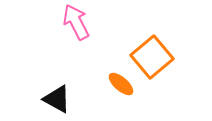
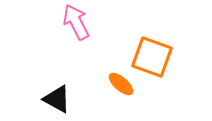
orange square: rotated 30 degrees counterclockwise
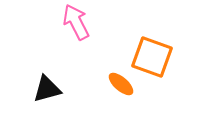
black triangle: moved 10 px left, 10 px up; rotated 44 degrees counterclockwise
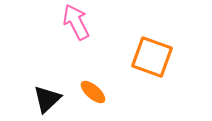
orange ellipse: moved 28 px left, 8 px down
black triangle: moved 10 px down; rotated 28 degrees counterclockwise
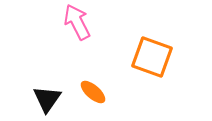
pink arrow: moved 1 px right
black triangle: rotated 12 degrees counterclockwise
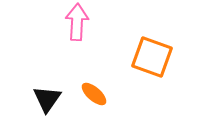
pink arrow: rotated 30 degrees clockwise
orange ellipse: moved 1 px right, 2 px down
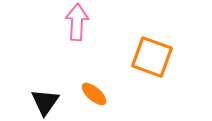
black triangle: moved 2 px left, 3 px down
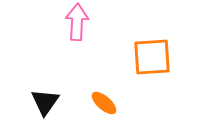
orange square: rotated 24 degrees counterclockwise
orange ellipse: moved 10 px right, 9 px down
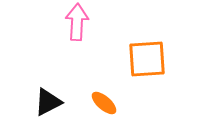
orange square: moved 5 px left, 2 px down
black triangle: moved 3 px right; rotated 28 degrees clockwise
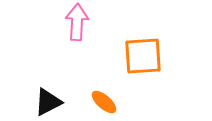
orange square: moved 4 px left, 3 px up
orange ellipse: moved 1 px up
